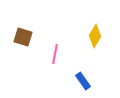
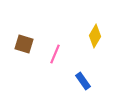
brown square: moved 1 px right, 7 px down
pink line: rotated 12 degrees clockwise
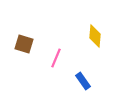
yellow diamond: rotated 25 degrees counterclockwise
pink line: moved 1 px right, 4 px down
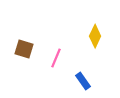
yellow diamond: rotated 20 degrees clockwise
brown square: moved 5 px down
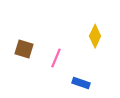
blue rectangle: moved 2 px left, 2 px down; rotated 36 degrees counterclockwise
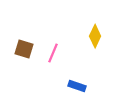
pink line: moved 3 px left, 5 px up
blue rectangle: moved 4 px left, 3 px down
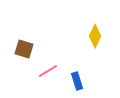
pink line: moved 5 px left, 18 px down; rotated 36 degrees clockwise
blue rectangle: moved 5 px up; rotated 54 degrees clockwise
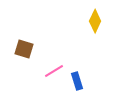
yellow diamond: moved 15 px up
pink line: moved 6 px right
